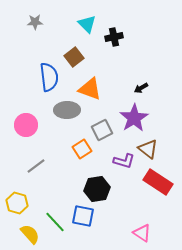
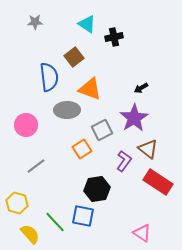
cyan triangle: rotated 12 degrees counterclockwise
purple L-shape: rotated 70 degrees counterclockwise
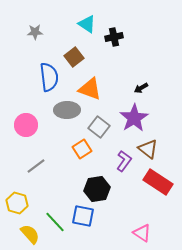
gray star: moved 10 px down
gray square: moved 3 px left, 3 px up; rotated 25 degrees counterclockwise
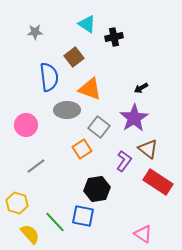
pink triangle: moved 1 px right, 1 px down
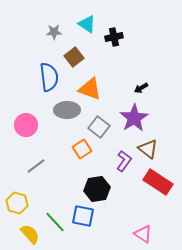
gray star: moved 19 px right
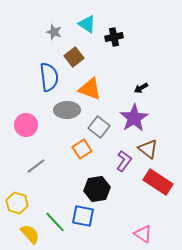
gray star: rotated 21 degrees clockwise
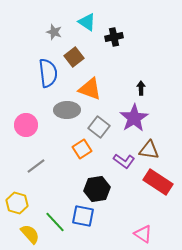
cyan triangle: moved 2 px up
blue semicircle: moved 1 px left, 4 px up
black arrow: rotated 120 degrees clockwise
brown triangle: moved 1 px right, 1 px down; rotated 30 degrees counterclockwise
purple L-shape: rotated 90 degrees clockwise
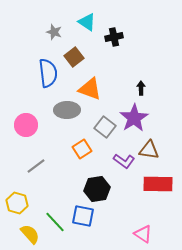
gray square: moved 6 px right
red rectangle: moved 2 px down; rotated 32 degrees counterclockwise
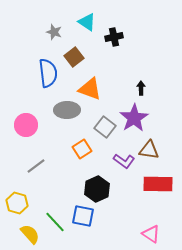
black hexagon: rotated 15 degrees counterclockwise
pink triangle: moved 8 px right
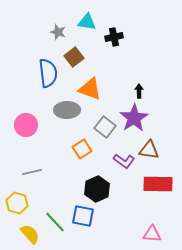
cyan triangle: rotated 24 degrees counterclockwise
gray star: moved 4 px right
black arrow: moved 2 px left, 3 px down
gray line: moved 4 px left, 6 px down; rotated 24 degrees clockwise
pink triangle: moved 1 px right; rotated 30 degrees counterclockwise
